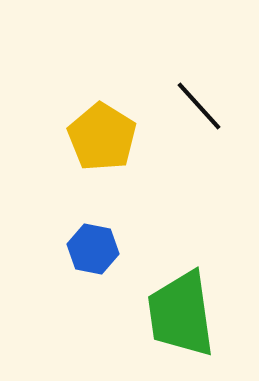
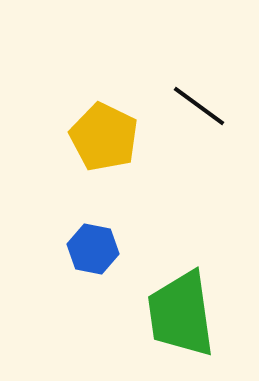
black line: rotated 12 degrees counterclockwise
yellow pentagon: moved 2 px right; rotated 6 degrees counterclockwise
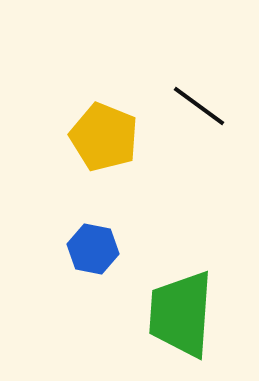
yellow pentagon: rotated 4 degrees counterclockwise
green trapezoid: rotated 12 degrees clockwise
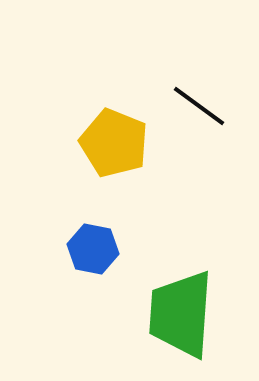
yellow pentagon: moved 10 px right, 6 px down
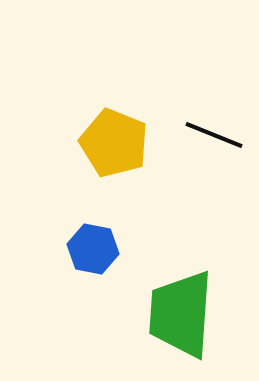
black line: moved 15 px right, 29 px down; rotated 14 degrees counterclockwise
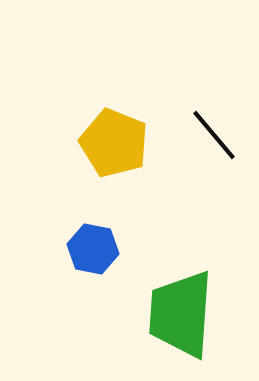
black line: rotated 28 degrees clockwise
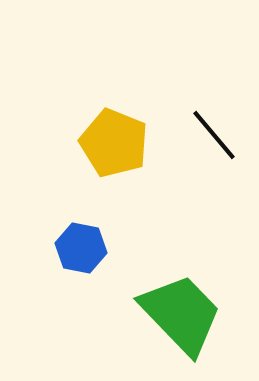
blue hexagon: moved 12 px left, 1 px up
green trapezoid: rotated 132 degrees clockwise
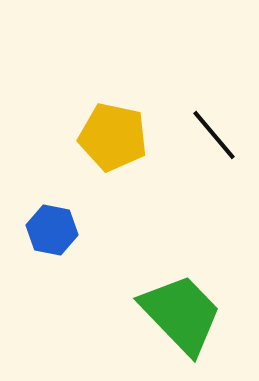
yellow pentagon: moved 1 px left, 6 px up; rotated 10 degrees counterclockwise
blue hexagon: moved 29 px left, 18 px up
